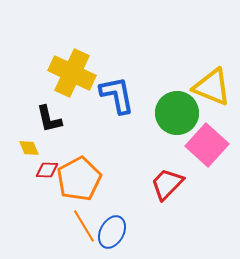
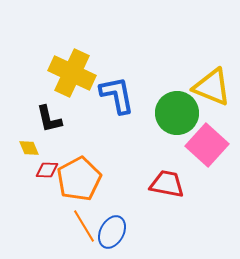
red trapezoid: rotated 57 degrees clockwise
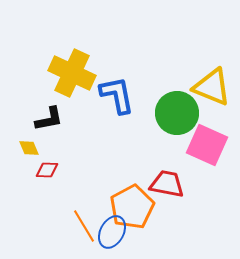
black L-shape: rotated 88 degrees counterclockwise
pink square: rotated 18 degrees counterclockwise
orange pentagon: moved 53 px right, 28 px down
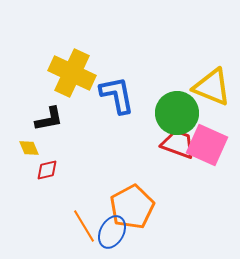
red diamond: rotated 15 degrees counterclockwise
red trapezoid: moved 11 px right, 40 px up; rotated 9 degrees clockwise
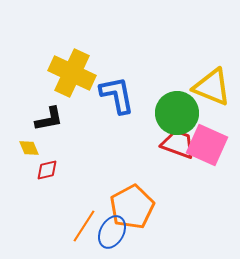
orange line: rotated 64 degrees clockwise
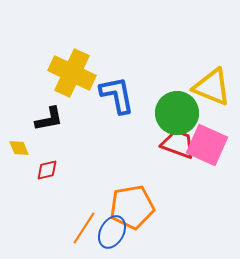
yellow diamond: moved 10 px left
orange pentagon: rotated 18 degrees clockwise
orange line: moved 2 px down
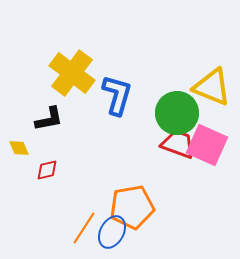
yellow cross: rotated 12 degrees clockwise
blue L-shape: rotated 27 degrees clockwise
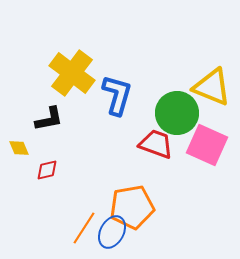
red trapezoid: moved 22 px left
